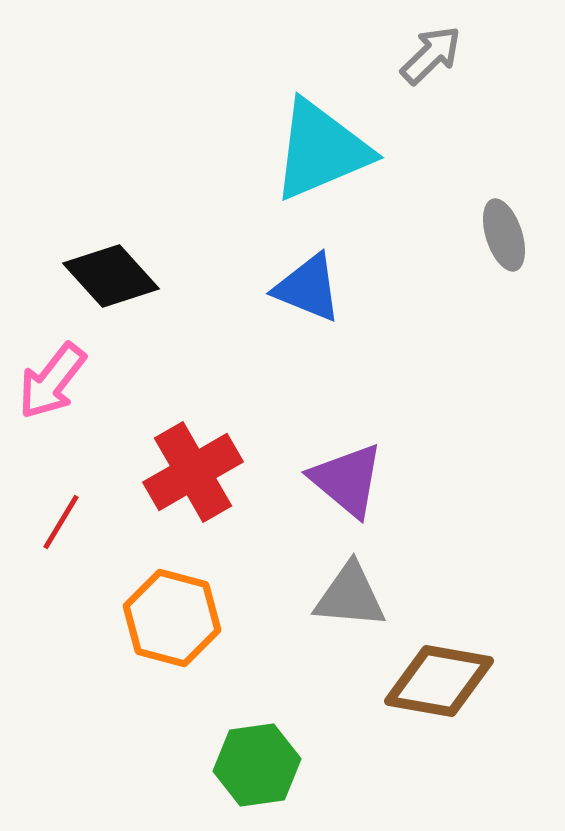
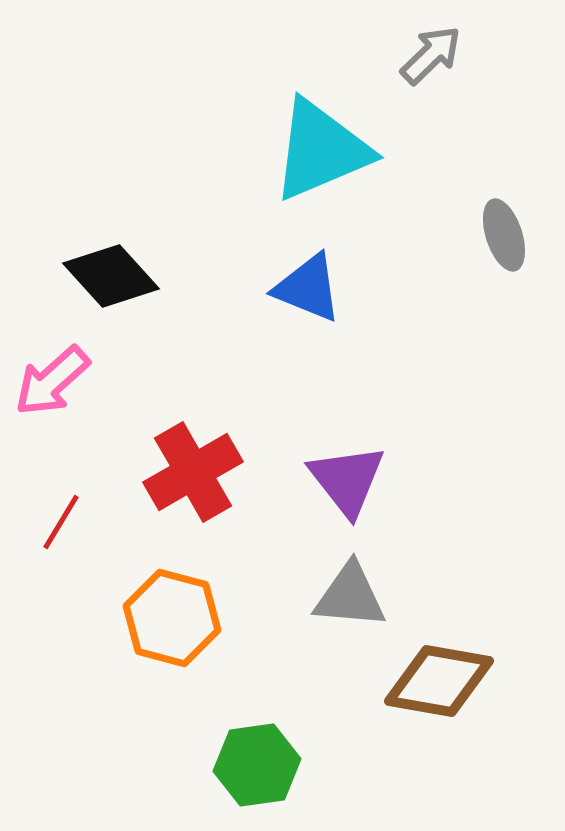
pink arrow: rotated 10 degrees clockwise
purple triangle: rotated 12 degrees clockwise
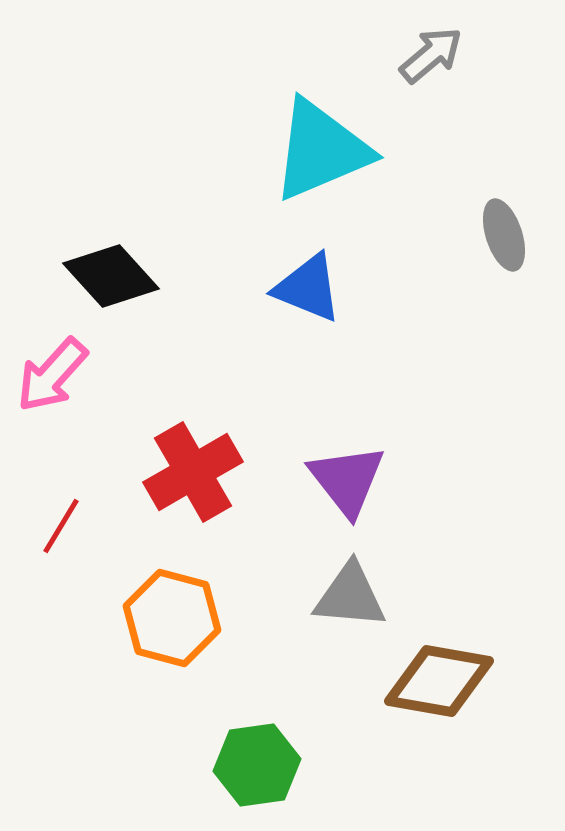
gray arrow: rotated 4 degrees clockwise
pink arrow: moved 6 px up; rotated 6 degrees counterclockwise
red line: moved 4 px down
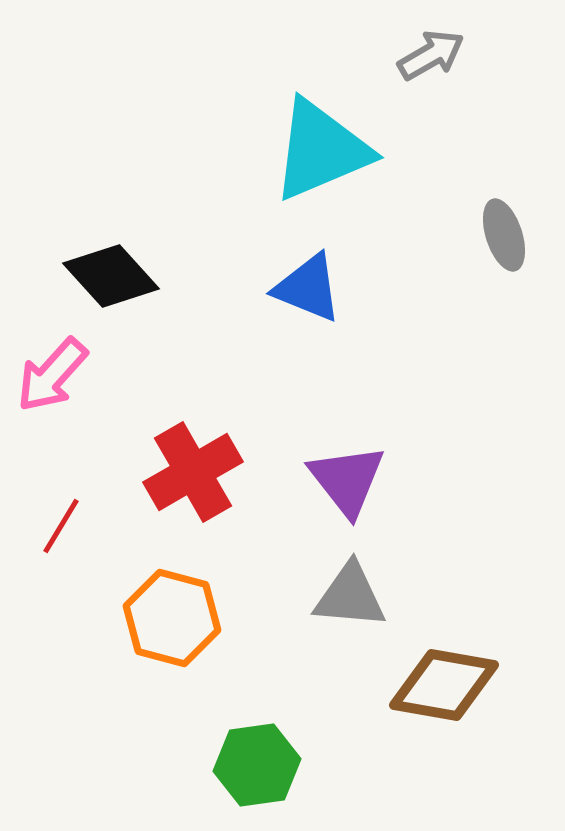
gray arrow: rotated 10 degrees clockwise
brown diamond: moved 5 px right, 4 px down
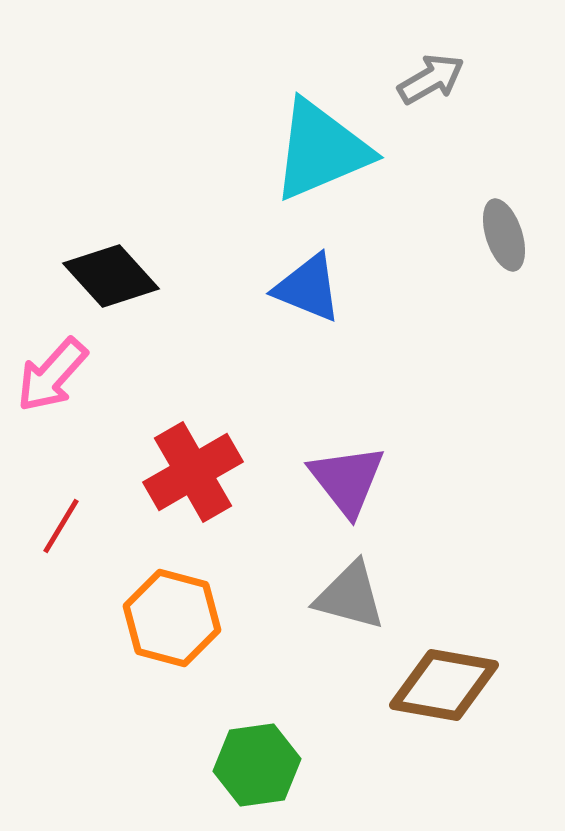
gray arrow: moved 24 px down
gray triangle: rotated 10 degrees clockwise
